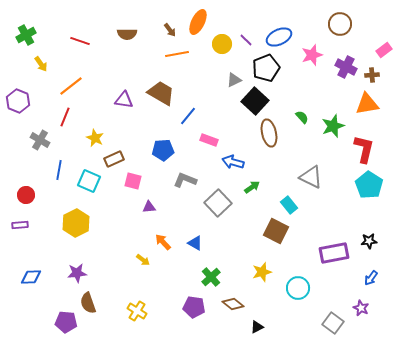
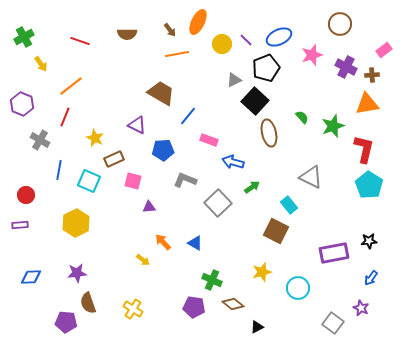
green cross at (26, 35): moved 2 px left, 2 px down
purple triangle at (124, 100): moved 13 px right, 25 px down; rotated 18 degrees clockwise
purple hexagon at (18, 101): moved 4 px right, 3 px down
green cross at (211, 277): moved 1 px right, 3 px down; rotated 24 degrees counterclockwise
yellow cross at (137, 311): moved 4 px left, 2 px up
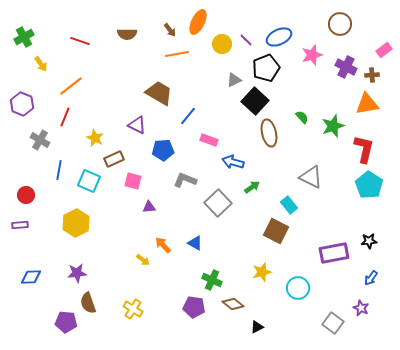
brown trapezoid at (161, 93): moved 2 px left
orange arrow at (163, 242): moved 3 px down
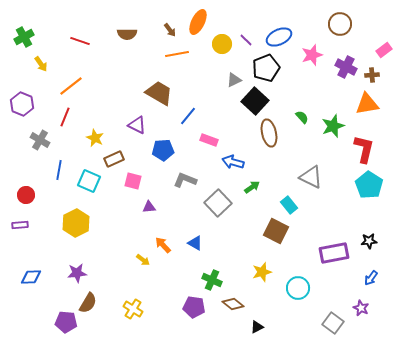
brown semicircle at (88, 303): rotated 130 degrees counterclockwise
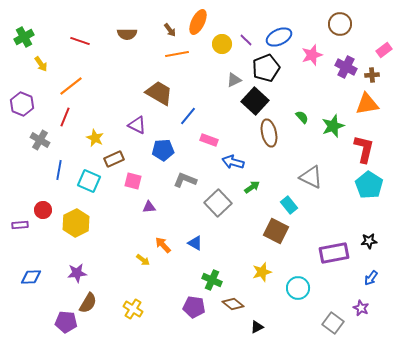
red circle at (26, 195): moved 17 px right, 15 px down
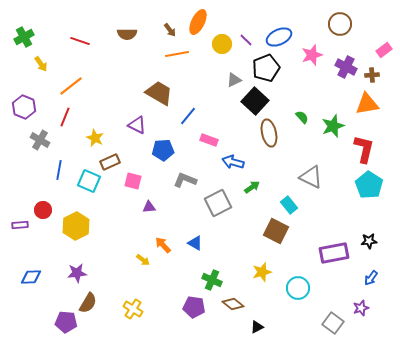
purple hexagon at (22, 104): moved 2 px right, 3 px down
brown rectangle at (114, 159): moved 4 px left, 3 px down
gray square at (218, 203): rotated 16 degrees clockwise
yellow hexagon at (76, 223): moved 3 px down
purple star at (361, 308): rotated 28 degrees clockwise
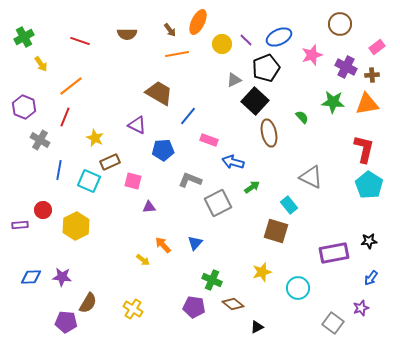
pink rectangle at (384, 50): moved 7 px left, 3 px up
green star at (333, 126): moved 24 px up; rotated 25 degrees clockwise
gray L-shape at (185, 180): moved 5 px right
brown square at (276, 231): rotated 10 degrees counterclockwise
blue triangle at (195, 243): rotated 42 degrees clockwise
purple star at (77, 273): moved 15 px left, 4 px down; rotated 12 degrees clockwise
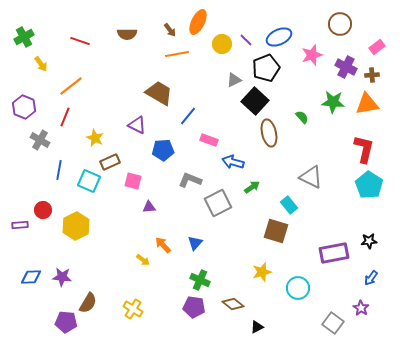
green cross at (212, 280): moved 12 px left
purple star at (361, 308): rotated 21 degrees counterclockwise
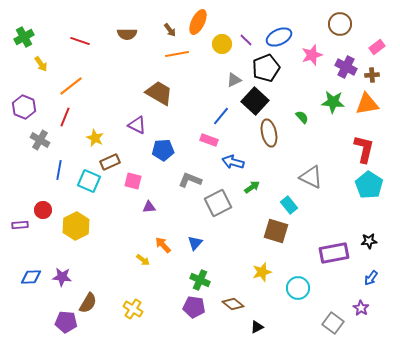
blue line at (188, 116): moved 33 px right
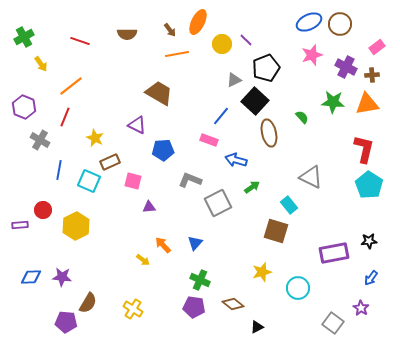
blue ellipse at (279, 37): moved 30 px right, 15 px up
blue arrow at (233, 162): moved 3 px right, 2 px up
